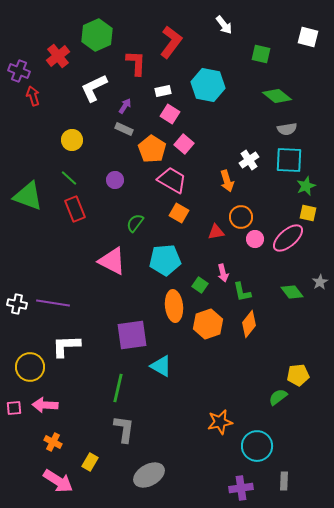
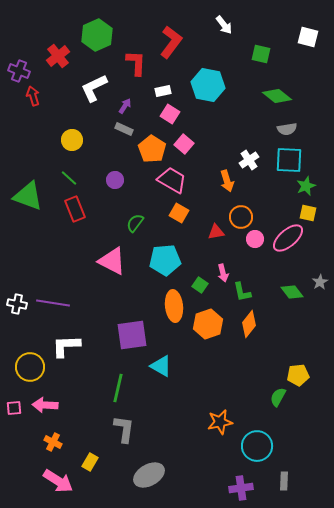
green semicircle at (278, 397): rotated 24 degrees counterclockwise
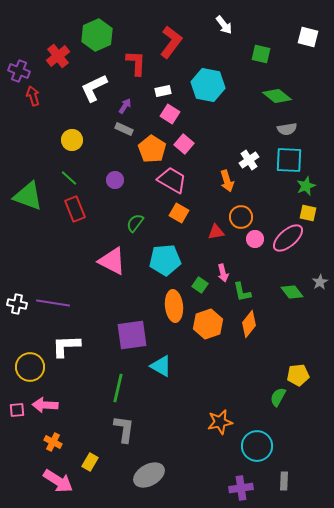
pink square at (14, 408): moved 3 px right, 2 px down
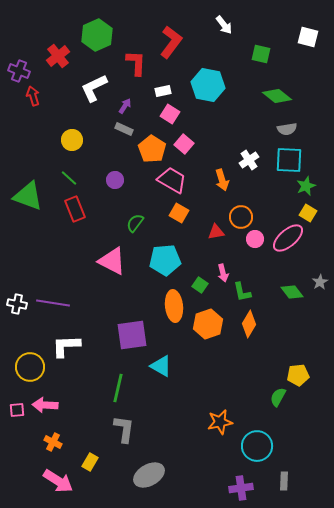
orange arrow at (227, 181): moved 5 px left, 1 px up
yellow square at (308, 213): rotated 18 degrees clockwise
orange diamond at (249, 324): rotated 8 degrees counterclockwise
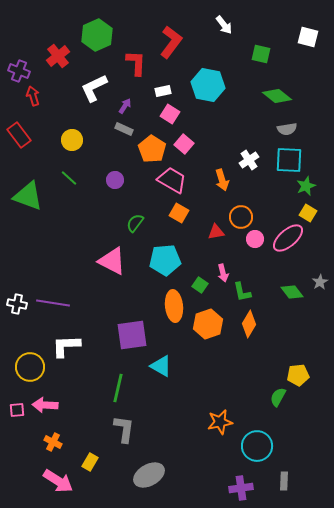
red rectangle at (75, 209): moved 56 px left, 74 px up; rotated 15 degrees counterclockwise
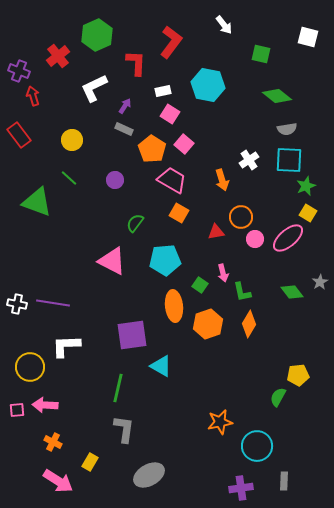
green triangle at (28, 196): moved 9 px right, 6 px down
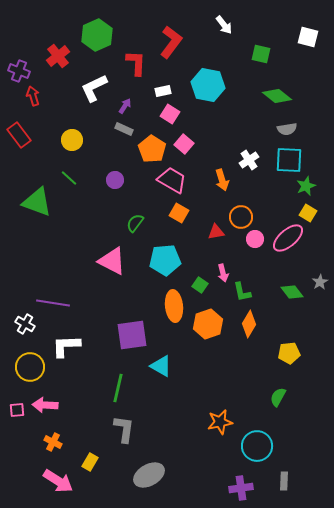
white cross at (17, 304): moved 8 px right, 20 px down; rotated 18 degrees clockwise
yellow pentagon at (298, 375): moved 9 px left, 22 px up
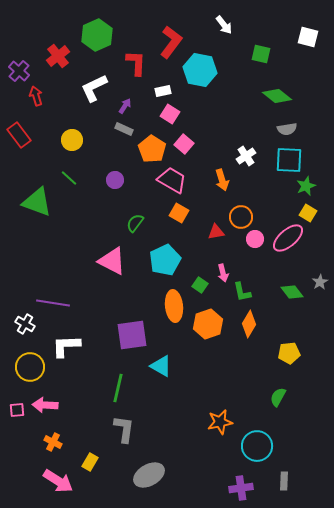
purple cross at (19, 71): rotated 20 degrees clockwise
cyan hexagon at (208, 85): moved 8 px left, 15 px up
red arrow at (33, 96): moved 3 px right
white cross at (249, 160): moved 3 px left, 4 px up
cyan pentagon at (165, 260): rotated 20 degrees counterclockwise
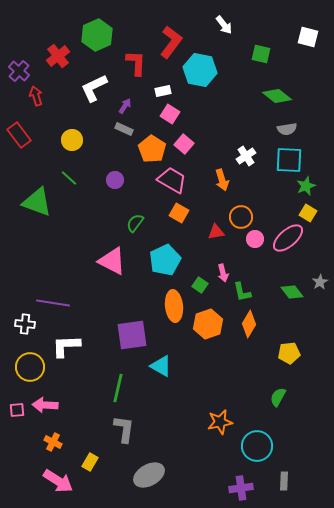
white cross at (25, 324): rotated 24 degrees counterclockwise
